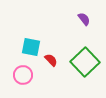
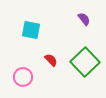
cyan square: moved 17 px up
pink circle: moved 2 px down
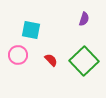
purple semicircle: rotated 56 degrees clockwise
green square: moved 1 px left, 1 px up
pink circle: moved 5 px left, 22 px up
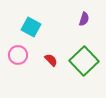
cyan square: moved 3 px up; rotated 18 degrees clockwise
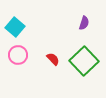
purple semicircle: moved 4 px down
cyan square: moved 16 px left; rotated 12 degrees clockwise
red semicircle: moved 2 px right, 1 px up
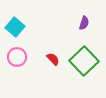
pink circle: moved 1 px left, 2 px down
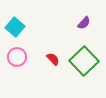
purple semicircle: rotated 24 degrees clockwise
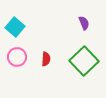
purple semicircle: rotated 64 degrees counterclockwise
red semicircle: moved 7 px left; rotated 48 degrees clockwise
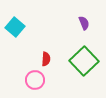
pink circle: moved 18 px right, 23 px down
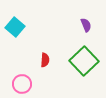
purple semicircle: moved 2 px right, 2 px down
red semicircle: moved 1 px left, 1 px down
pink circle: moved 13 px left, 4 px down
